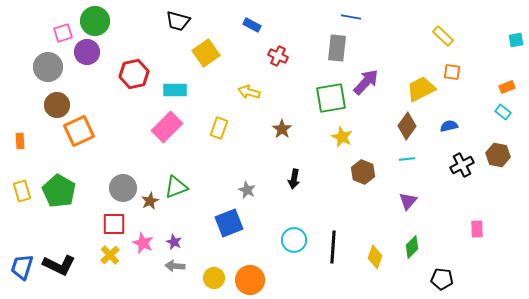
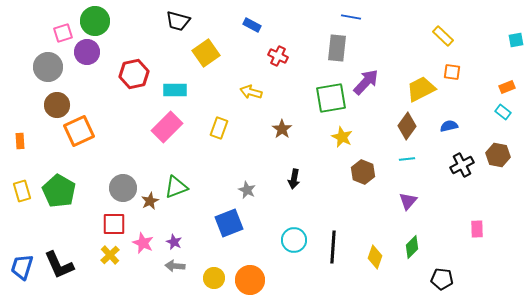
yellow arrow at (249, 92): moved 2 px right
black L-shape at (59, 265): rotated 40 degrees clockwise
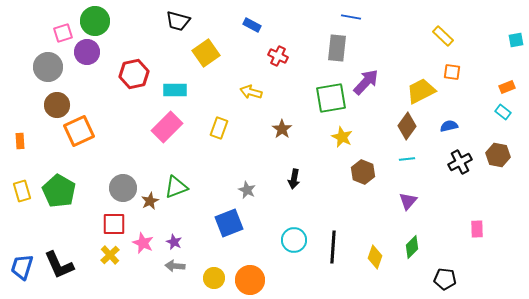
yellow trapezoid at (421, 89): moved 2 px down
black cross at (462, 165): moved 2 px left, 3 px up
black pentagon at (442, 279): moved 3 px right
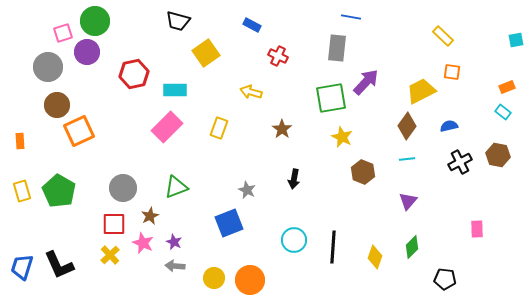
brown star at (150, 201): moved 15 px down
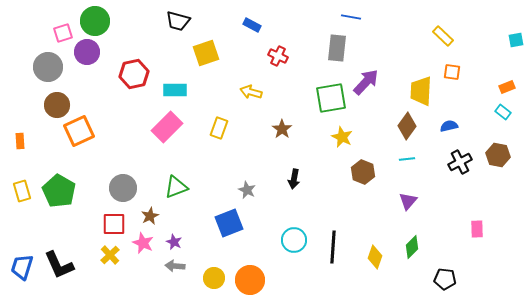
yellow square at (206, 53): rotated 16 degrees clockwise
yellow trapezoid at (421, 91): rotated 60 degrees counterclockwise
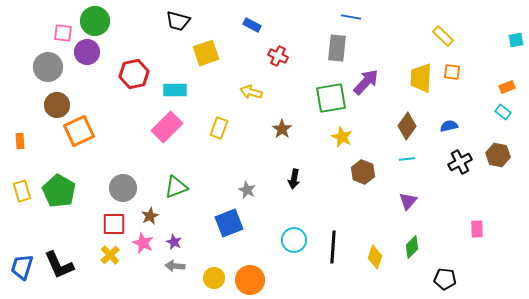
pink square at (63, 33): rotated 24 degrees clockwise
yellow trapezoid at (421, 91): moved 13 px up
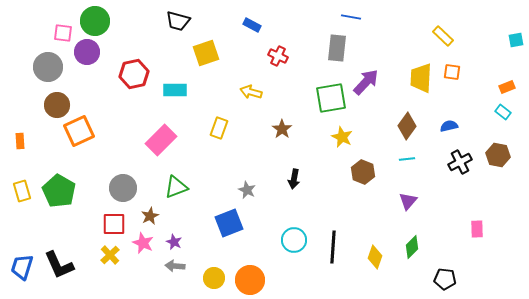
pink rectangle at (167, 127): moved 6 px left, 13 px down
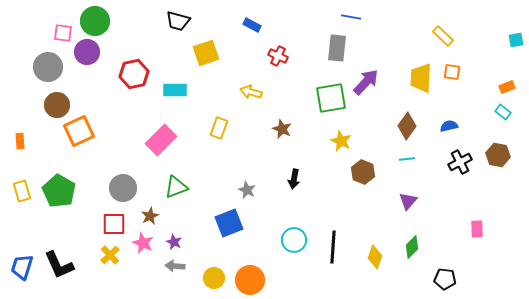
brown star at (282, 129): rotated 12 degrees counterclockwise
yellow star at (342, 137): moved 1 px left, 4 px down
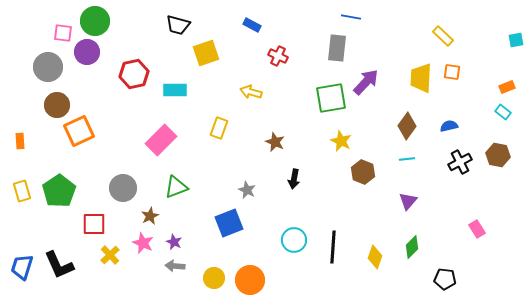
black trapezoid at (178, 21): moved 4 px down
brown star at (282, 129): moved 7 px left, 13 px down
green pentagon at (59, 191): rotated 8 degrees clockwise
red square at (114, 224): moved 20 px left
pink rectangle at (477, 229): rotated 30 degrees counterclockwise
